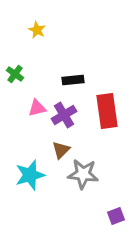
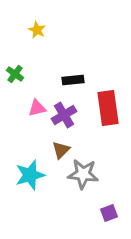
red rectangle: moved 1 px right, 3 px up
purple square: moved 7 px left, 3 px up
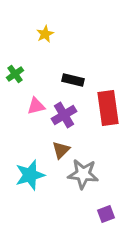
yellow star: moved 8 px right, 4 px down; rotated 18 degrees clockwise
green cross: rotated 18 degrees clockwise
black rectangle: rotated 20 degrees clockwise
pink triangle: moved 1 px left, 2 px up
purple square: moved 3 px left, 1 px down
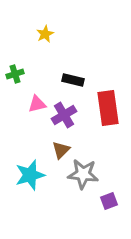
green cross: rotated 18 degrees clockwise
pink triangle: moved 1 px right, 2 px up
purple square: moved 3 px right, 13 px up
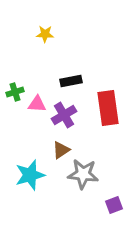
yellow star: rotated 30 degrees clockwise
green cross: moved 18 px down
black rectangle: moved 2 px left, 1 px down; rotated 25 degrees counterclockwise
pink triangle: rotated 18 degrees clockwise
brown triangle: rotated 12 degrees clockwise
purple square: moved 5 px right, 4 px down
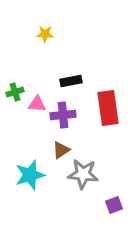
purple cross: moved 1 px left; rotated 25 degrees clockwise
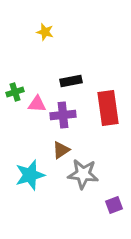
yellow star: moved 2 px up; rotated 12 degrees clockwise
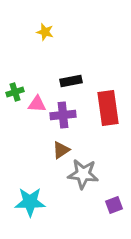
cyan star: moved 27 px down; rotated 16 degrees clockwise
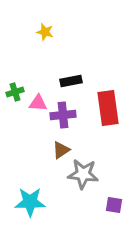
pink triangle: moved 1 px right, 1 px up
purple square: rotated 30 degrees clockwise
